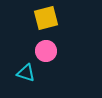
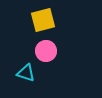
yellow square: moved 3 px left, 2 px down
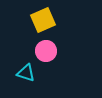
yellow square: rotated 10 degrees counterclockwise
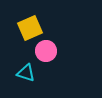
yellow square: moved 13 px left, 8 px down
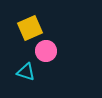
cyan triangle: moved 1 px up
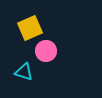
cyan triangle: moved 2 px left
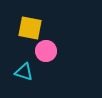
yellow square: rotated 35 degrees clockwise
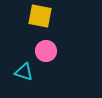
yellow square: moved 10 px right, 12 px up
